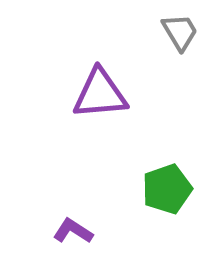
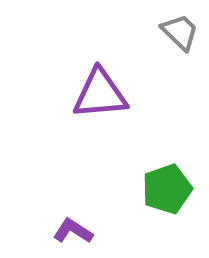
gray trapezoid: rotated 15 degrees counterclockwise
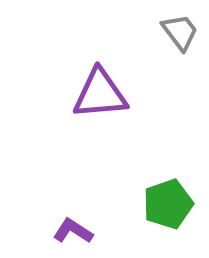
gray trapezoid: rotated 9 degrees clockwise
green pentagon: moved 1 px right, 15 px down
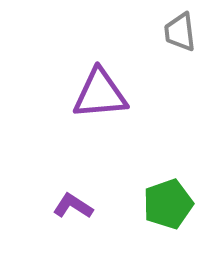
gray trapezoid: rotated 150 degrees counterclockwise
purple L-shape: moved 25 px up
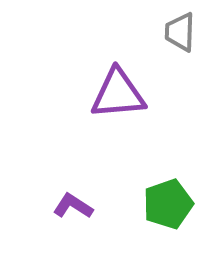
gray trapezoid: rotated 9 degrees clockwise
purple triangle: moved 18 px right
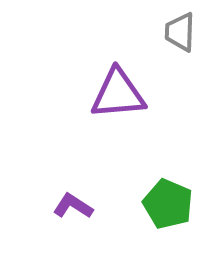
green pentagon: rotated 30 degrees counterclockwise
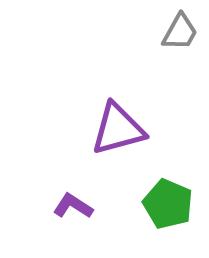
gray trapezoid: rotated 153 degrees counterclockwise
purple triangle: moved 35 px down; rotated 10 degrees counterclockwise
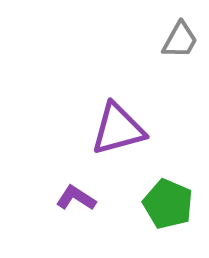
gray trapezoid: moved 8 px down
purple L-shape: moved 3 px right, 8 px up
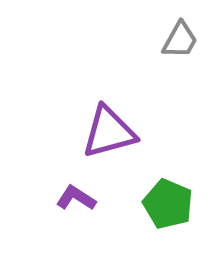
purple triangle: moved 9 px left, 3 px down
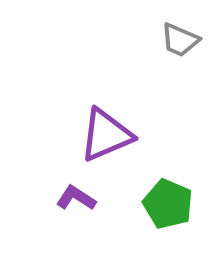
gray trapezoid: rotated 84 degrees clockwise
purple triangle: moved 3 px left, 3 px down; rotated 8 degrees counterclockwise
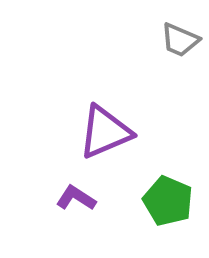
purple triangle: moved 1 px left, 3 px up
green pentagon: moved 3 px up
